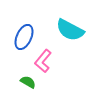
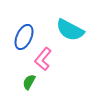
pink L-shape: moved 2 px up
green semicircle: moved 1 px right; rotated 91 degrees counterclockwise
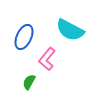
pink L-shape: moved 4 px right
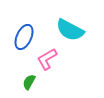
pink L-shape: rotated 20 degrees clockwise
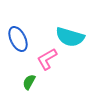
cyan semicircle: moved 7 px down; rotated 12 degrees counterclockwise
blue ellipse: moved 6 px left, 2 px down; rotated 50 degrees counterclockwise
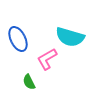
green semicircle: rotated 56 degrees counterclockwise
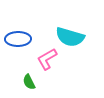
blue ellipse: rotated 65 degrees counterclockwise
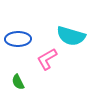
cyan semicircle: moved 1 px right, 1 px up
green semicircle: moved 11 px left
